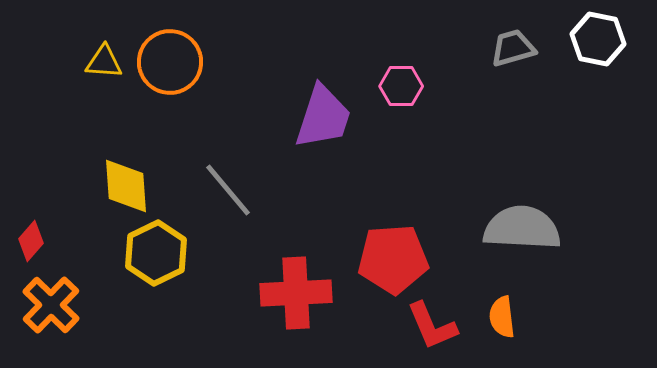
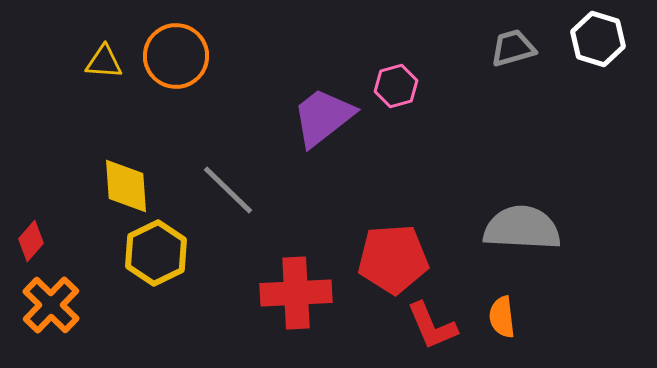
white hexagon: rotated 6 degrees clockwise
orange circle: moved 6 px right, 6 px up
pink hexagon: moved 5 px left; rotated 15 degrees counterclockwise
purple trapezoid: rotated 146 degrees counterclockwise
gray line: rotated 6 degrees counterclockwise
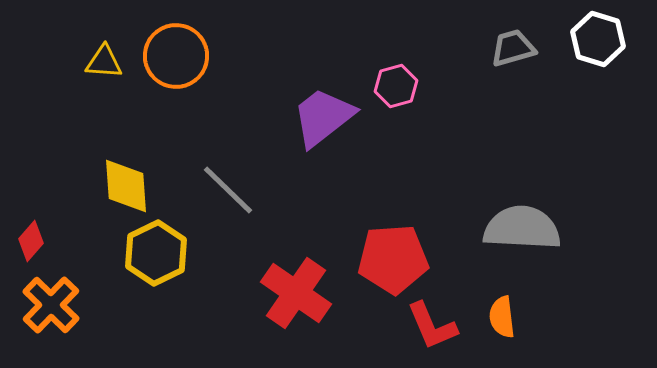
red cross: rotated 38 degrees clockwise
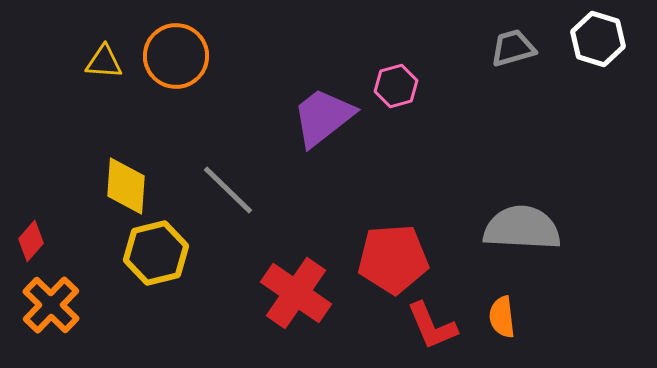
yellow diamond: rotated 8 degrees clockwise
yellow hexagon: rotated 12 degrees clockwise
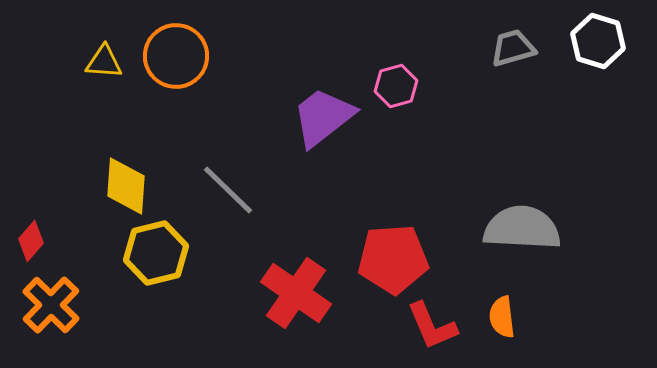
white hexagon: moved 2 px down
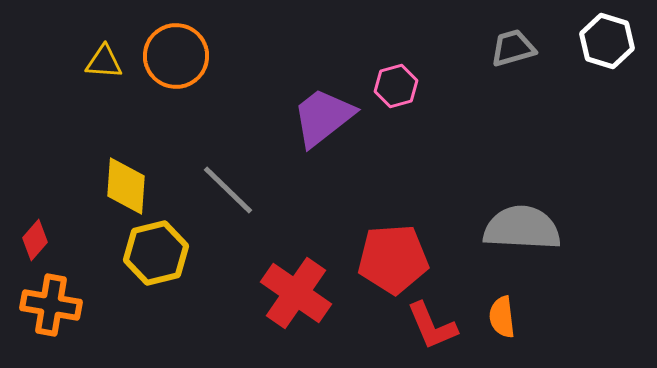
white hexagon: moved 9 px right
red diamond: moved 4 px right, 1 px up
orange cross: rotated 34 degrees counterclockwise
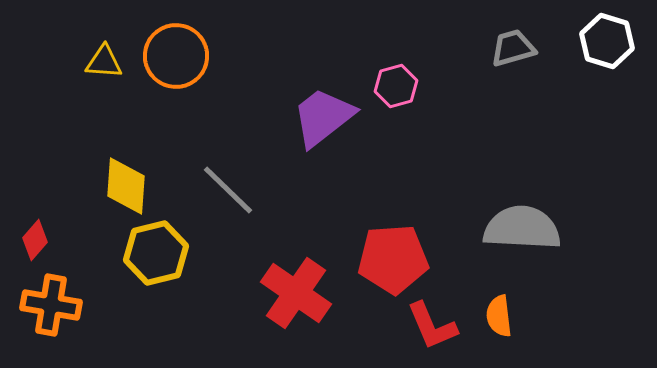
orange semicircle: moved 3 px left, 1 px up
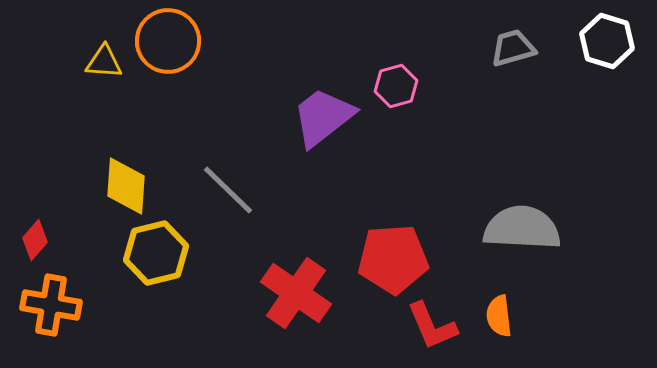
orange circle: moved 8 px left, 15 px up
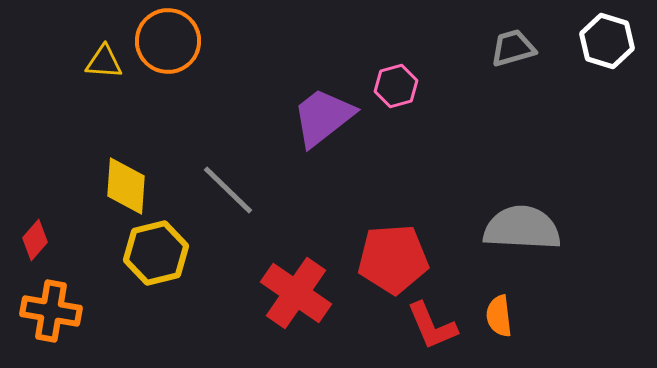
orange cross: moved 6 px down
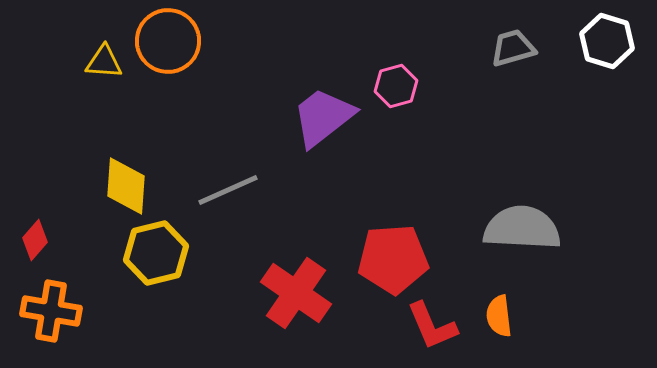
gray line: rotated 68 degrees counterclockwise
